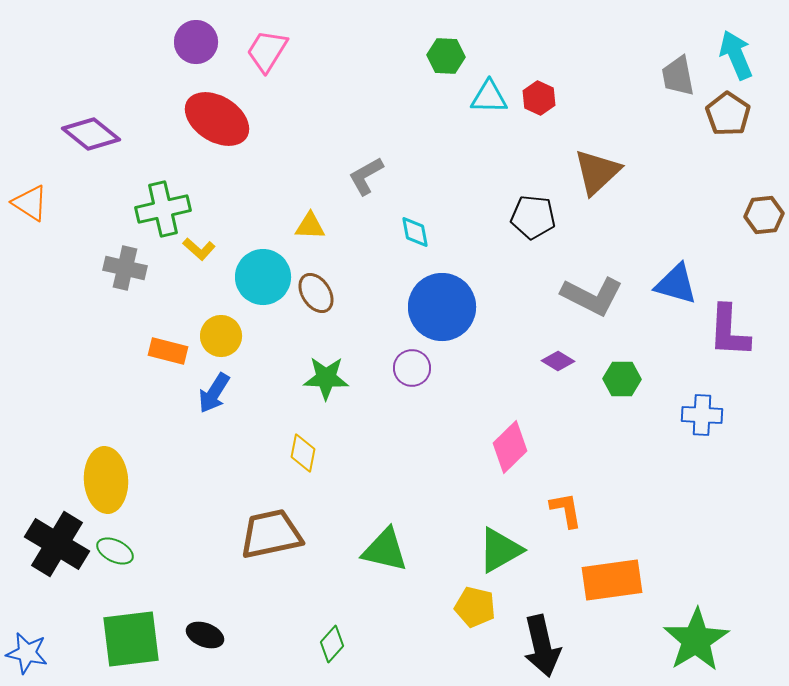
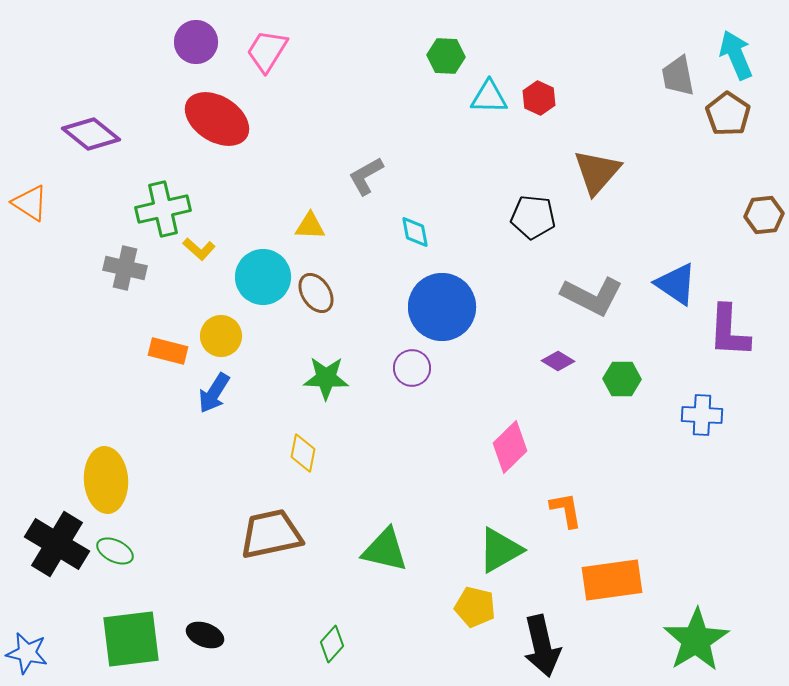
brown triangle at (597, 172): rotated 6 degrees counterclockwise
blue triangle at (676, 284): rotated 18 degrees clockwise
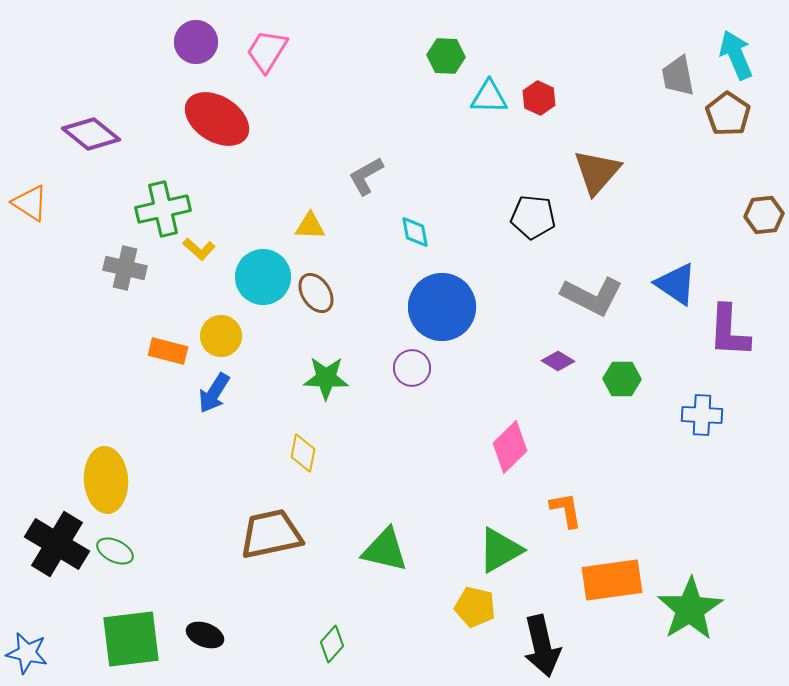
green star at (696, 640): moved 6 px left, 31 px up
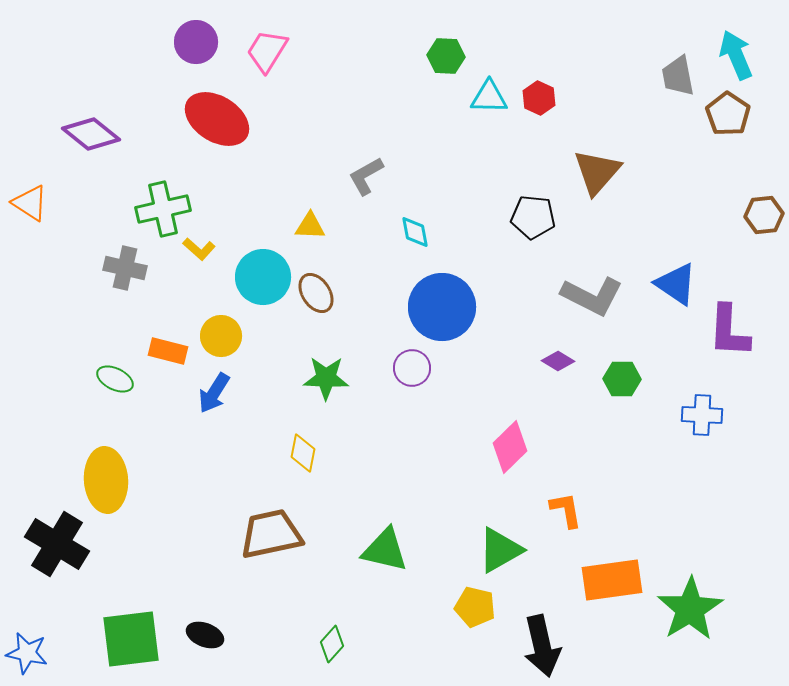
green ellipse at (115, 551): moved 172 px up
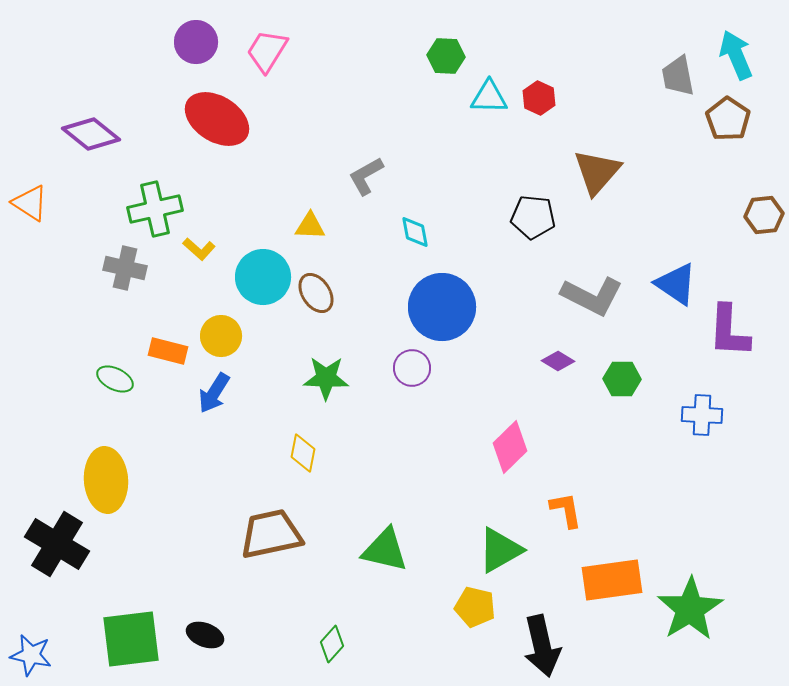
brown pentagon at (728, 114): moved 5 px down
green cross at (163, 209): moved 8 px left
blue star at (27, 653): moved 4 px right, 2 px down
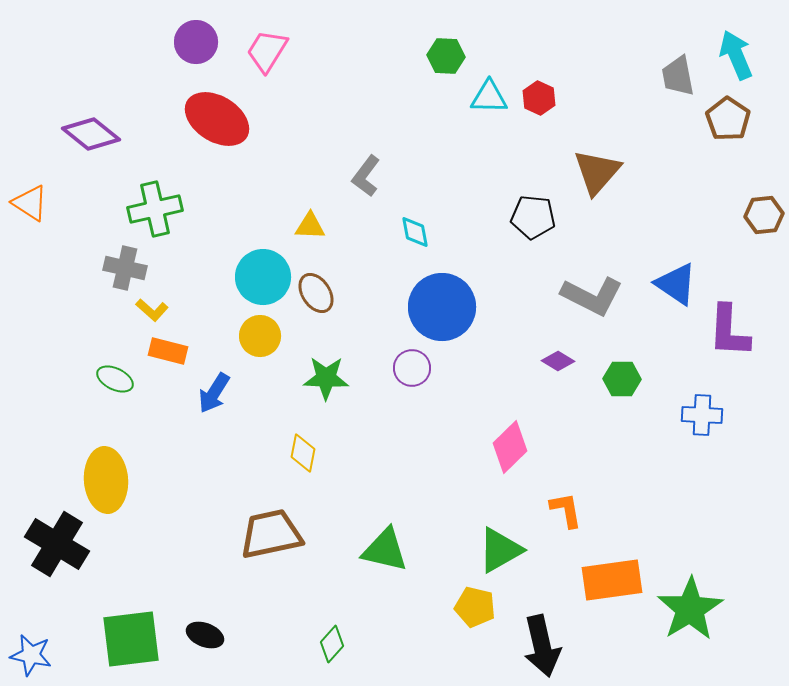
gray L-shape at (366, 176): rotated 24 degrees counterclockwise
yellow L-shape at (199, 249): moved 47 px left, 61 px down
yellow circle at (221, 336): moved 39 px right
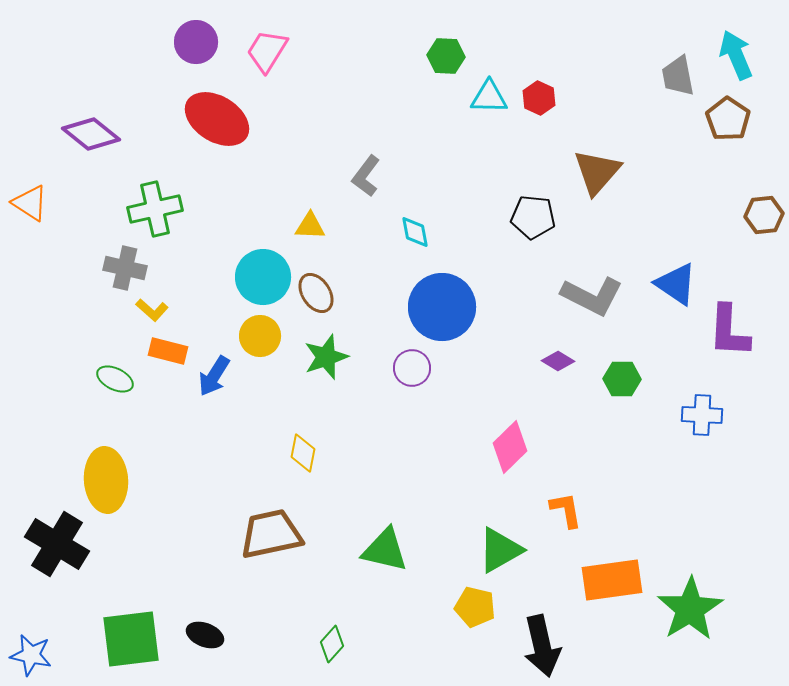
green star at (326, 378): moved 21 px up; rotated 21 degrees counterclockwise
blue arrow at (214, 393): moved 17 px up
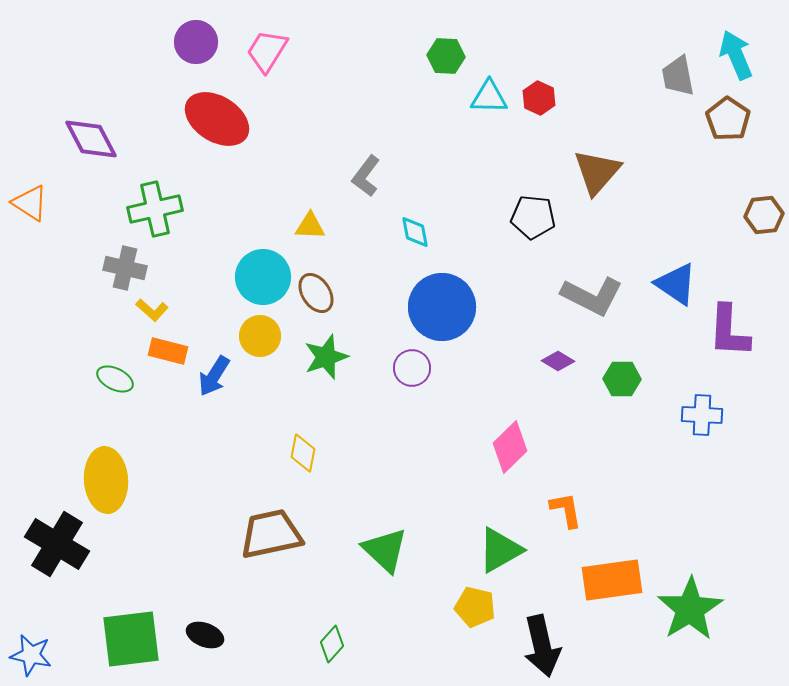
purple diamond at (91, 134): moved 5 px down; rotated 24 degrees clockwise
green triangle at (385, 550): rotated 30 degrees clockwise
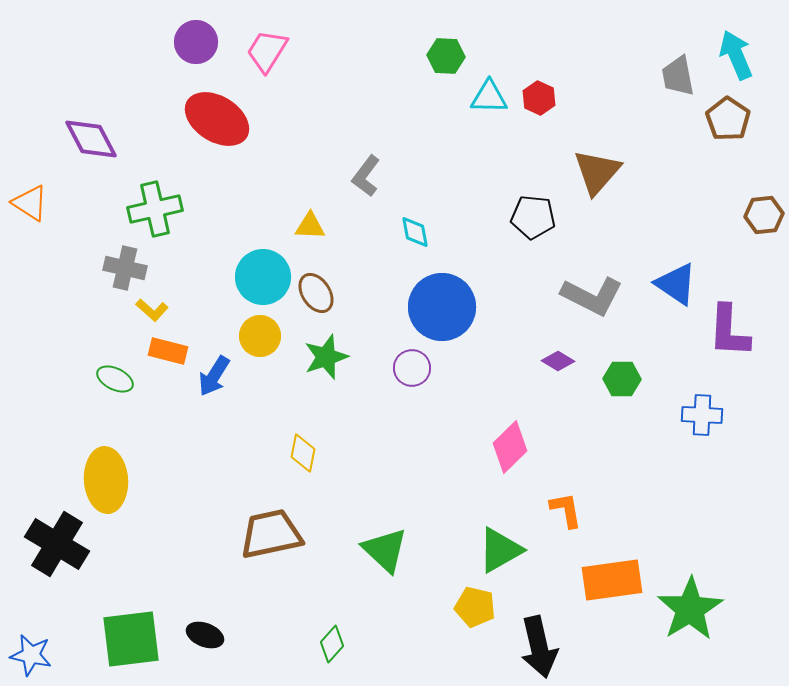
black arrow at (542, 646): moved 3 px left, 1 px down
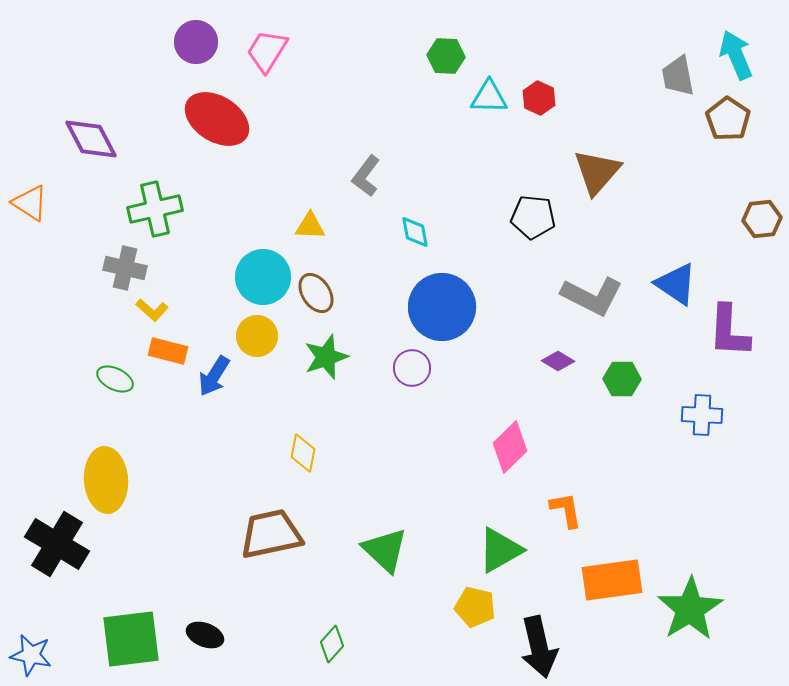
brown hexagon at (764, 215): moved 2 px left, 4 px down
yellow circle at (260, 336): moved 3 px left
